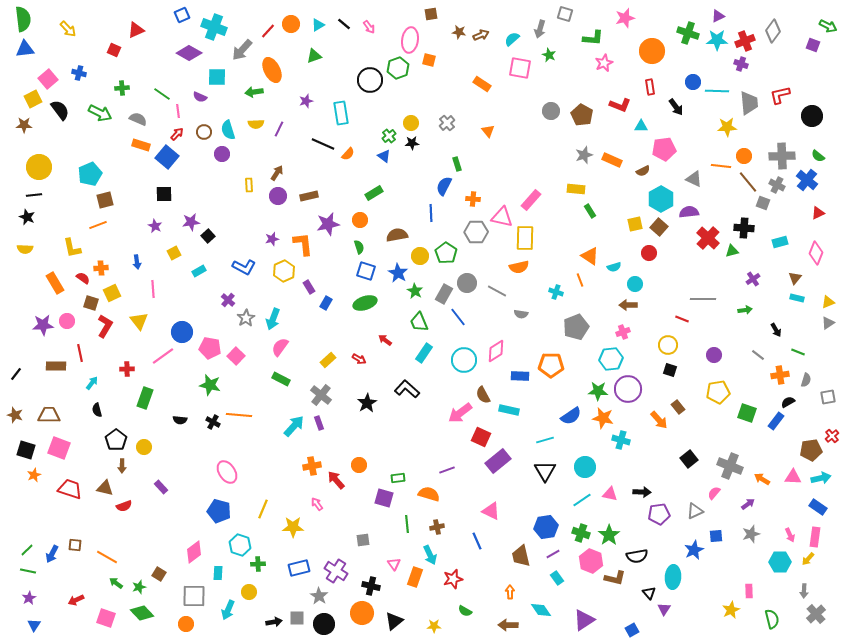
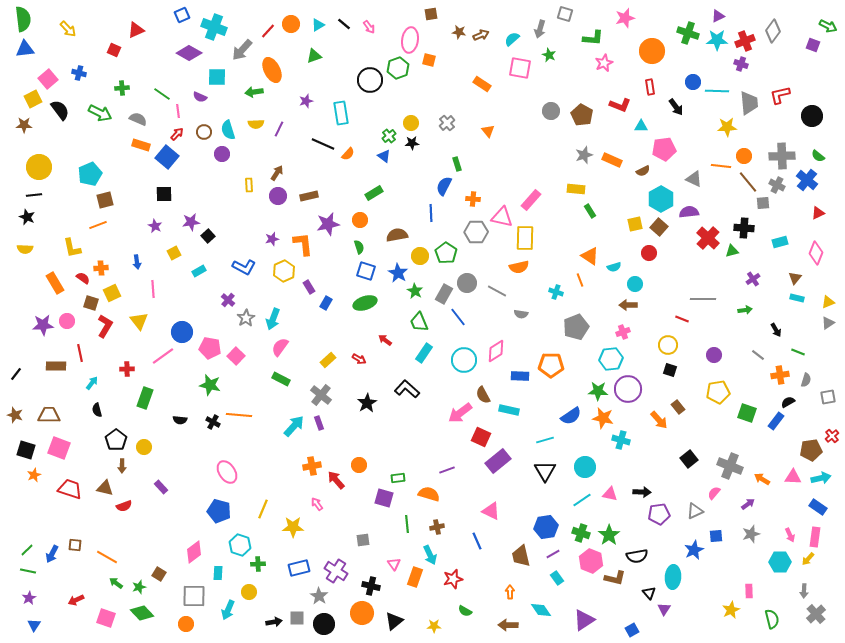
gray square at (763, 203): rotated 24 degrees counterclockwise
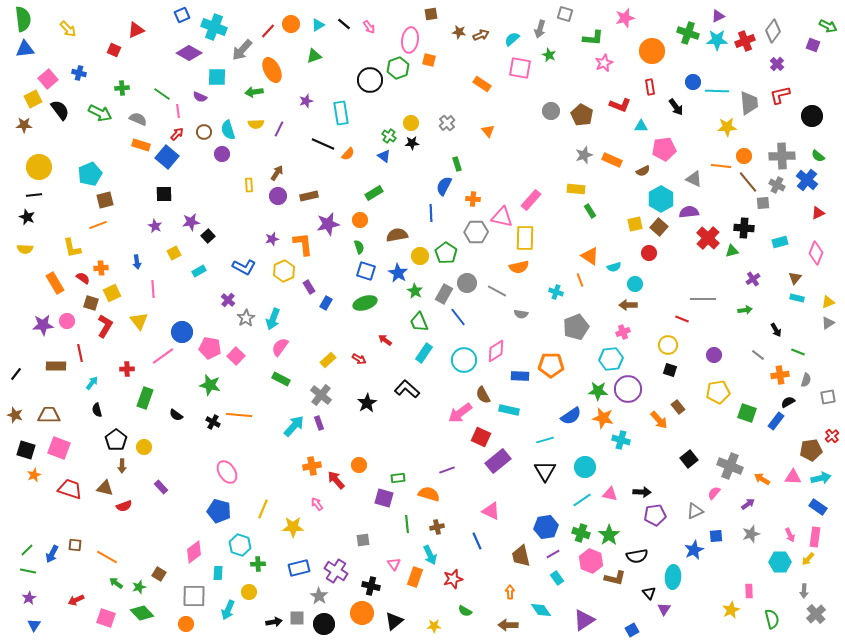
purple cross at (741, 64): moved 36 px right; rotated 24 degrees clockwise
green cross at (389, 136): rotated 16 degrees counterclockwise
black semicircle at (180, 420): moved 4 px left, 5 px up; rotated 32 degrees clockwise
purple pentagon at (659, 514): moved 4 px left, 1 px down
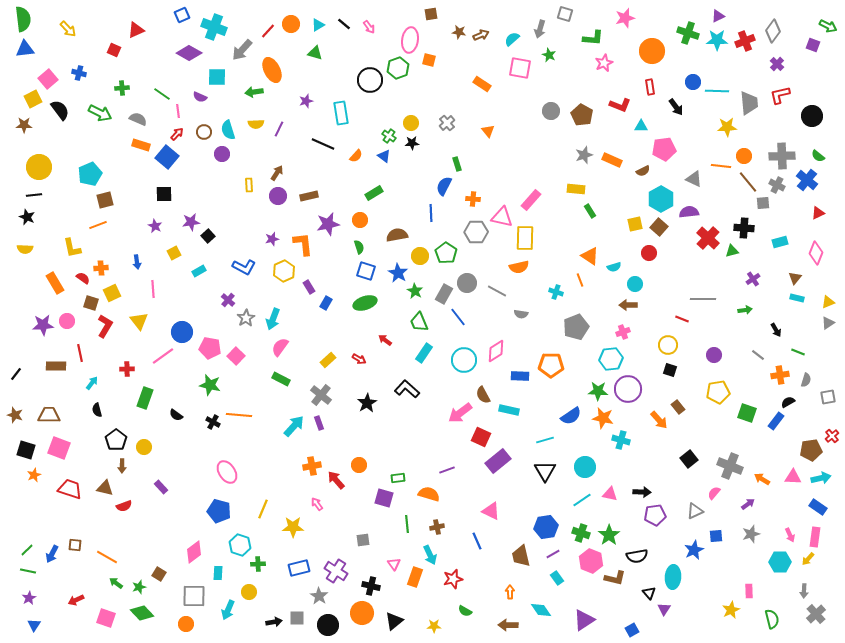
green triangle at (314, 56): moved 1 px right, 3 px up; rotated 35 degrees clockwise
orange semicircle at (348, 154): moved 8 px right, 2 px down
black circle at (324, 624): moved 4 px right, 1 px down
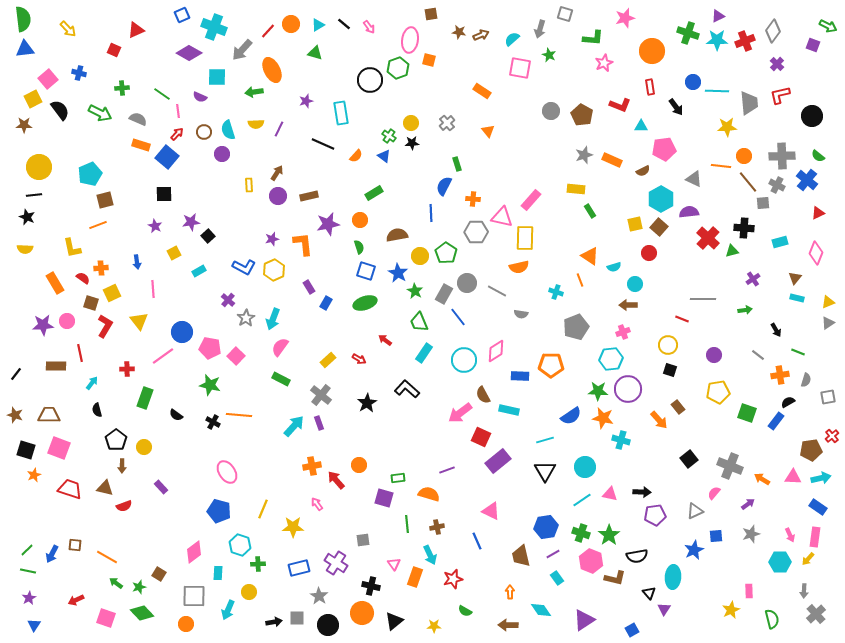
orange rectangle at (482, 84): moved 7 px down
yellow hexagon at (284, 271): moved 10 px left, 1 px up
purple cross at (336, 571): moved 8 px up
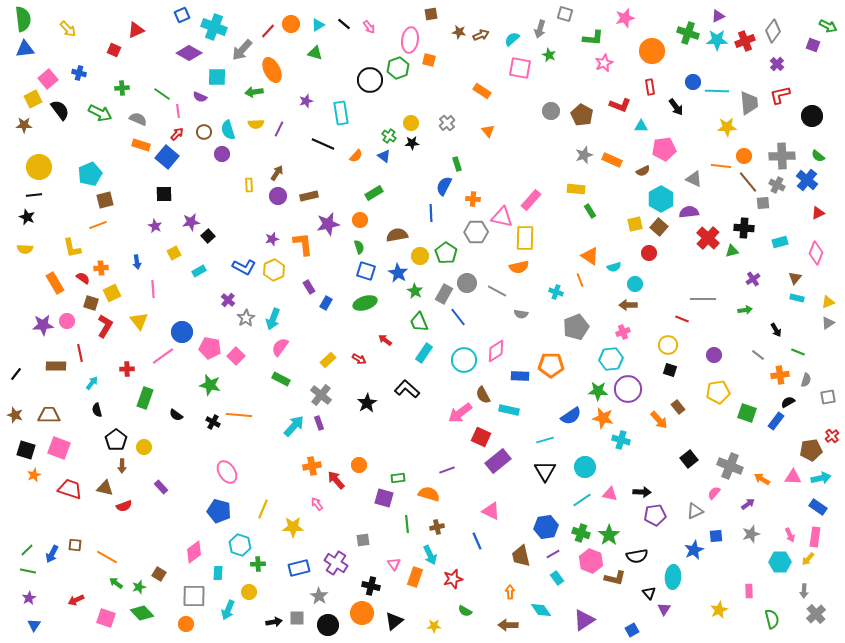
yellow star at (731, 610): moved 12 px left
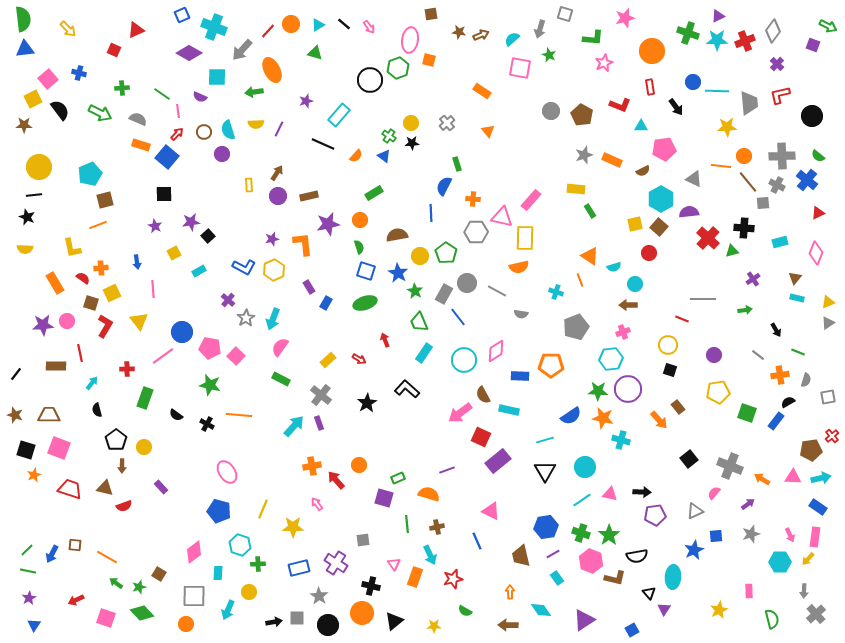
cyan rectangle at (341, 113): moved 2 px left, 2 px down; rotated 50 degrees clockwise
red arrow at (385, 340): rotated 32 degrees clockwise
black cross at (213, 422): moved 6 px left, 2 px down
green rectangle at (398, 478): rotated 16 degrees counterclockwise
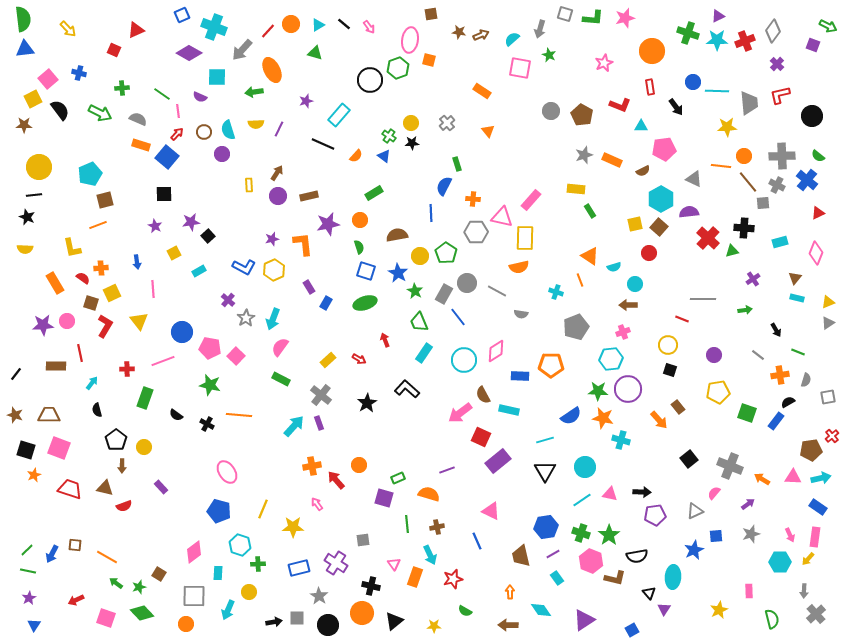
green L-shape at (593, 38): moved 20 px up
pink line at (163, 356): moved 5 px down; rotated 15 degrees clockwise
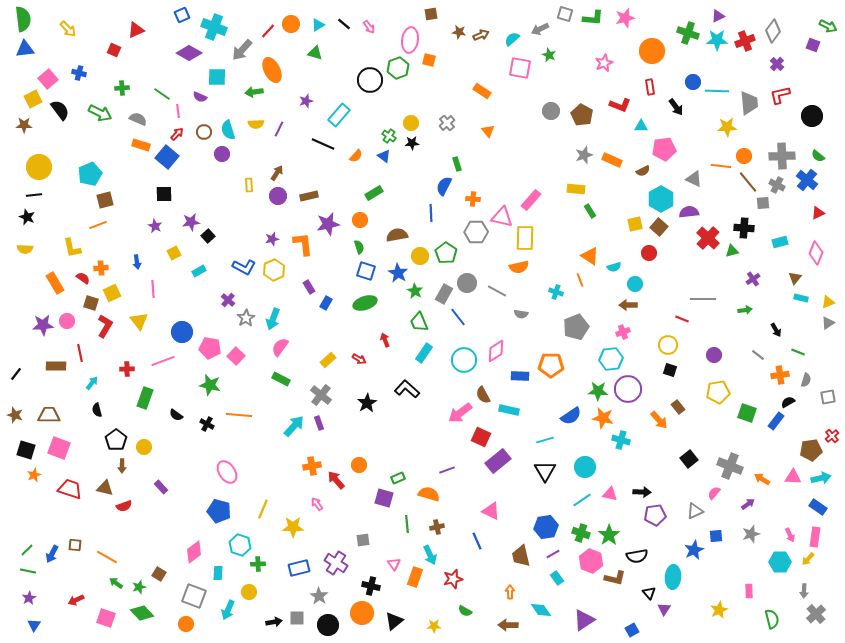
gray arrow at (540, 29): rotated 48 degrees clockwise
cyan rectangle at (797, 298): moved 4 px right
gray square at (194, 596): rotated 20 degrees clockwise
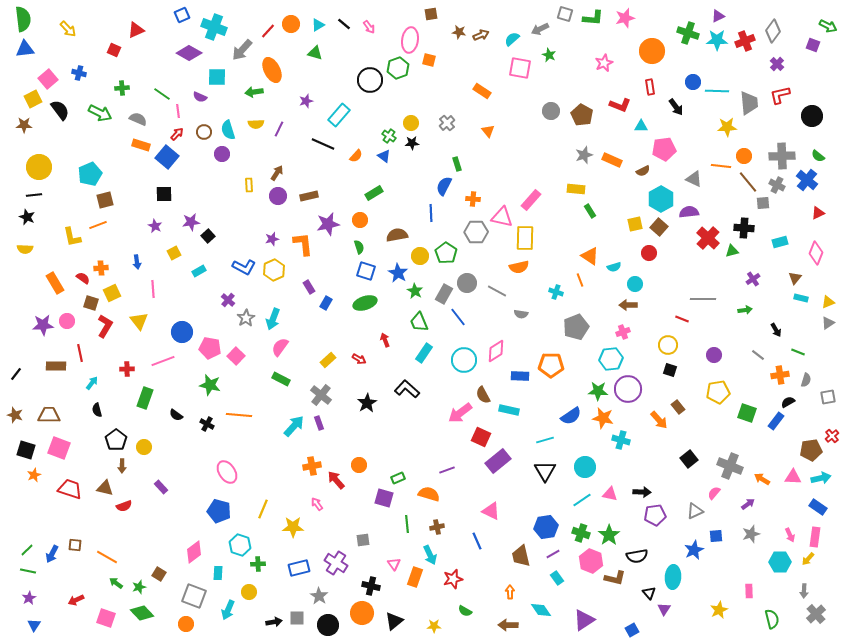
yellow L-shape at (72, 248): moved 11 px up
